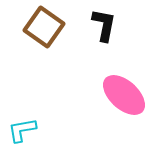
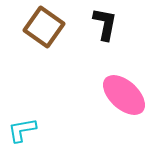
black L-shape: moved 1 px right, 1 px up
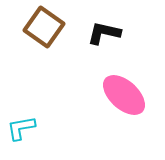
black L-shape: moved 1 px left, 9 px down; rotated 88 degrees counterclockwise
cyan L-shape: moved 1 px left, 2 px up
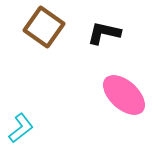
cyan L-shape: rotated 152 degrees clockwise
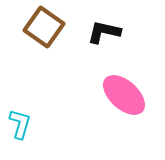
black L-shape: moved 1 px up
cyan L-shape: moved 1 px left, 4 px up; rotated 36 degrees counterclockwise
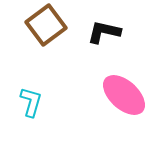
brown square: moved 2 px right, 2 px up; rotated 18 degrees clockwise
cyan L-shape: moved 11 px right, 22 px up
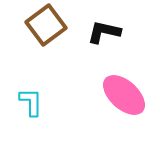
cyan L-shape: rotated 16 degrees counterclockwise
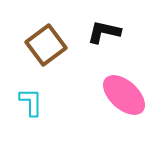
brown square: moved 20 px down
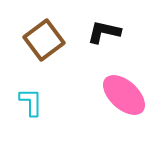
brown square: moved 2 px left, 5 px up
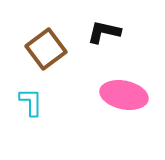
brown square: moved 2 px right, 9 px down
pink ellipse: rotated 30 degrees counterclockwise
